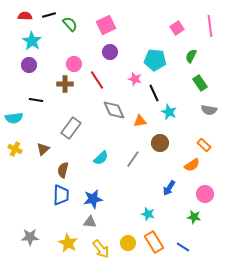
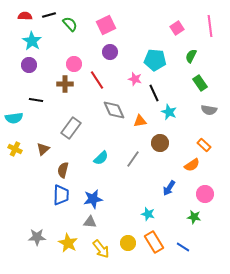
gray star at (30, 237): moved 7 px right
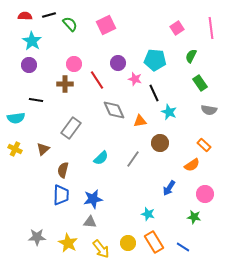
pink line at (210, 26): moved 1 px right, 2 px down
purple circle at (110, 52): moved 8 px right, 11 px down
cyan semicircle at (14, 118): moved 2 px right
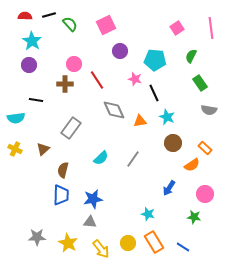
purple circle at (118, 63): moved 2 px right, 12 px up
cyan star at (169, 112): moved 2 px left, 5 px down
brown circle at (160, 143): moved 13 px right
orange rectangle at (204, 145): moved 1 px right, 3 px down
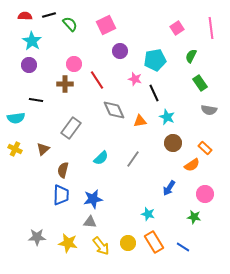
cyan pentagon at (155, 60): rotated 15 degrees counterclockwise
yellow star at (68, 243): rotated 18 degrees counterclockwise
yellow arrow at (101, 249): moved 3 px up
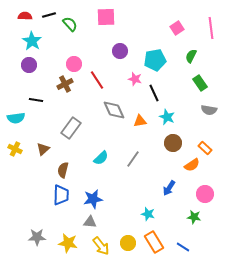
pink square at (106, 25): moved 8 px up; rotated 24 degrees clockwise
brown cross at (65, 84): rotated 28 degrees counterclockwise
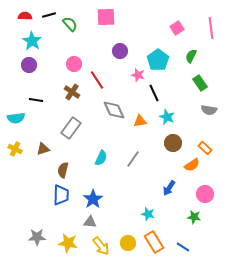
cyan pentagon at (155, 60): moved 3 px right; rotated 25 degrees counterclockwise
pink star at (135, 79): moved 3 px right, 4 px up
brown cross at (65, 84): moved 7 px right, 8 px down; rotated 28 degrees counterclockwise
brown triangle at (43, 149): rotated 24 degrees clockwise
cyan semicircle at (101, 158): rotated 21 degrees counterclockwise
blue star at (93, 199): rotated 24 degrees counterclockwise
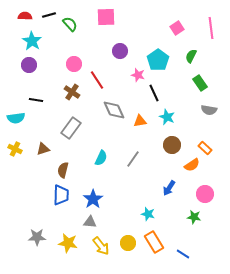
brown circle at (173, 143): moved 1 px left, 2 px down
blue line at (183, 247): moved 7 px down
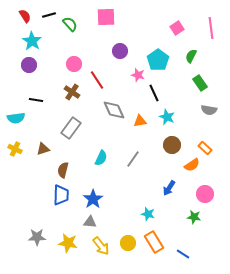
red semicircle at (25, 16): rotated 56 degrees clockwise
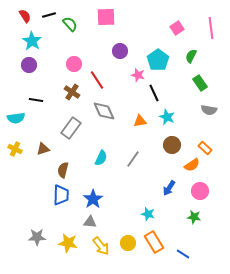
gray diamond at (114, 110): moved 10 px left, 1 px down
pink circle at (205, 194): moved 5 px left, 3 px up
